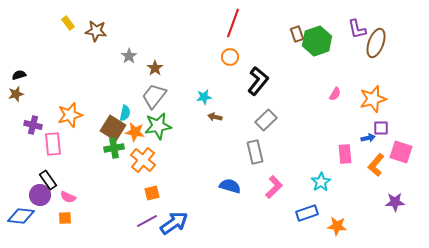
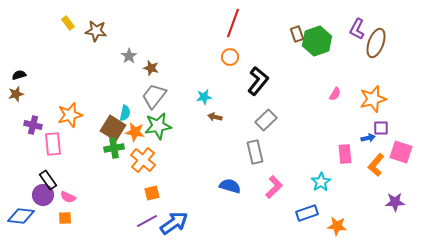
purple L-shape at (357, 29): rotated 40 degrees clockwise
brown star at (155, 68): moved 4 px left; rotated 21 degrees counterclockwise
purple circle at (40, 195): moved 3 px right
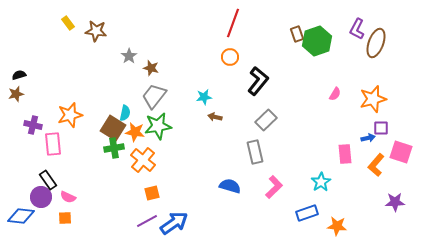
purple circle at (43, 195): moved 2 px left, 2 px down
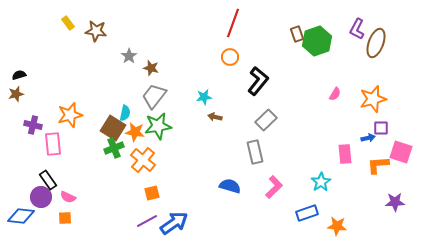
green cross at (114, 148): rotated 12 degrees counterclockwise
orange L-shape at (376, 165): moved 2 px right; rotated 45 degrees clockwise
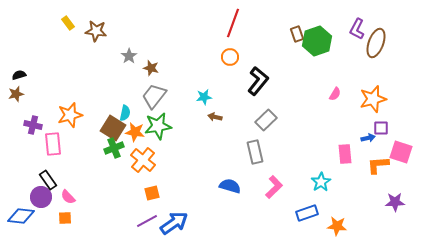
pink semicircle at (68, 197): rotated 21 degrees clockwise
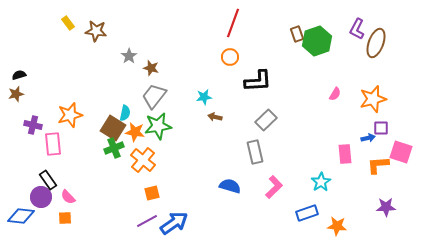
black L-shape at (258, 81): rotated 48 degrees clockwise
purple star at (395, 202): moved 9 px left, 5 px down
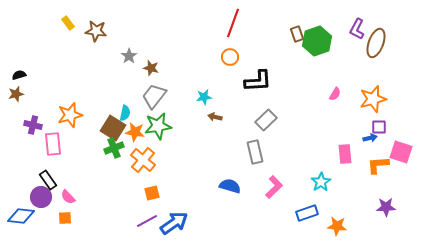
purple square at (381, 128): moved 2 px left, 1 px up
blue arrow at (368, 138): moved 2 px right
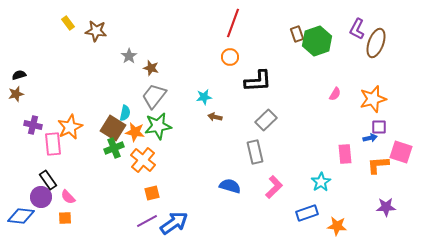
orange star at (70, 115): moved 12 px down; rotated 10 degrees counterclockwise
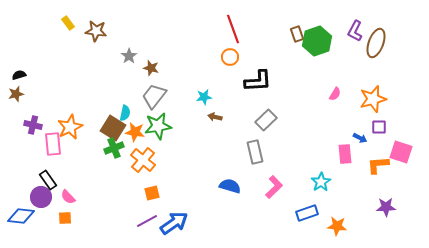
red line at (233, 23): moved 6 px down; rotated 40 degrees counterclockwise
purple L-shape at (357, 29): moved 2 px left, 2 px down
blue arrow at (370, 138): moved 10 px left; rotated 40 degrees clockwise
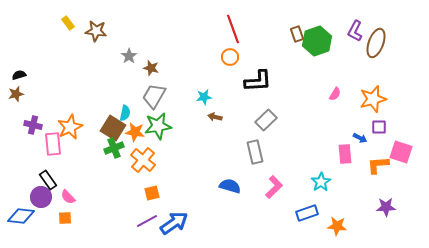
gray trapezoid at (154, 96): rotated 8 degrees counterclockwise
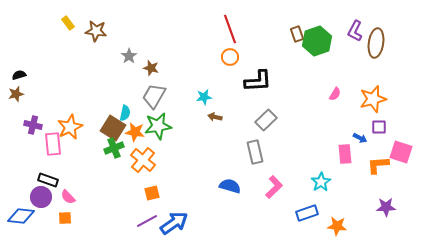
red line at (233, 29): moved 3 px left
brown ellipse at (376, 43): rotated 12 degrees counterclockwise
black rectangle at (48, 180): rotated 36 degrees counterclockwise
